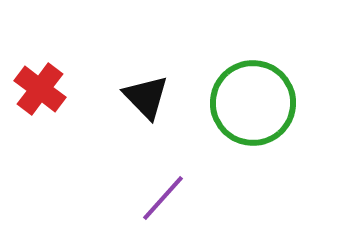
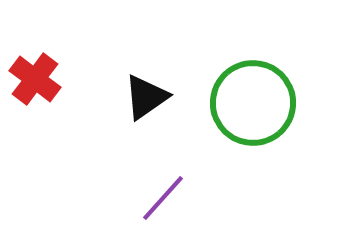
red cross: moved 5 px left, 10 px up
black triangle: rotated 39 degrees clockwise
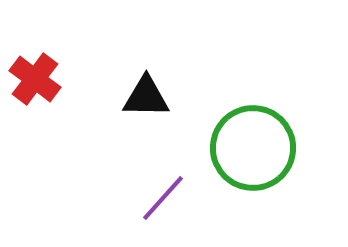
black triangle: rotated 36 degrees clockwise
green circle: moved 45 px down
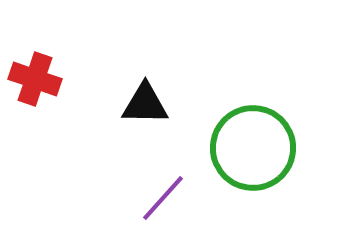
red cross: rotated 18 degrees counterclockwise
black triangle: moved 1 px left, 7 px down
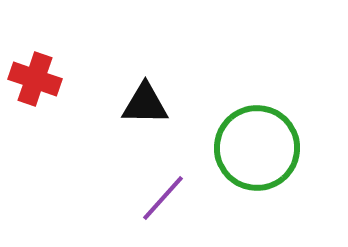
green circle: moved 4 px right
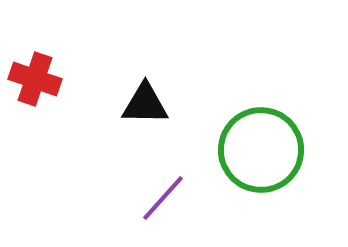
green circle: moved 4 px right, 2 px down
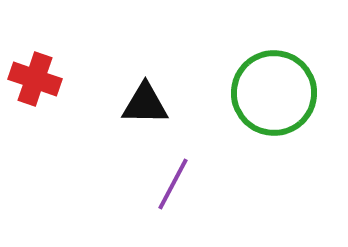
green circle: moved 13 px right, 57 px up
purple line: moved 10 px right, 14 px up; rotated 14 degrees counterclockwise
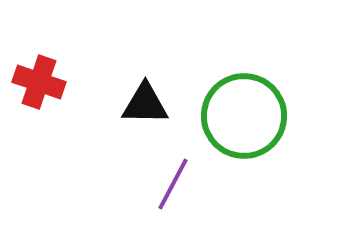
red cross: moved 4 px right, 3 px down
green circle: moved 30 px left, 23 px down
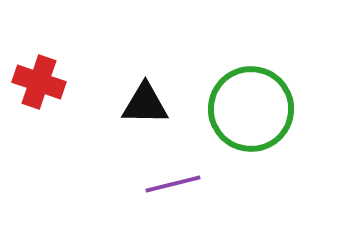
green circle: moved 7 px right, 7 px up
purple line: rotated 48 degrees clockwise
